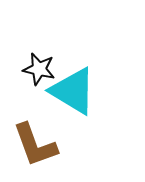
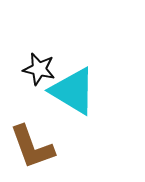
brown L-shape: moved 3 px left, 2 px down
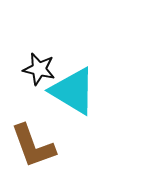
brown L-shape: moved 1 px right, 1 px up
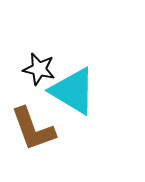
brown L-shape: moved 17 px up
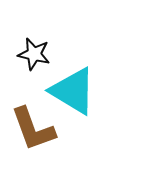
black star: moved 5 px left, 15 px up
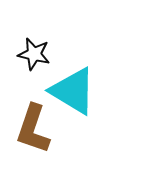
brown L-shape: rotated 39 degrees clockwise
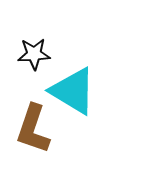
black star: rotated 16 degrees counterclockwise
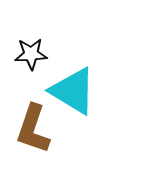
black star: moved 3 px left
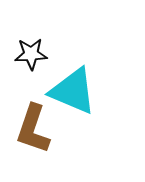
cyan triangle: rotated 8 degrees counterclockwise
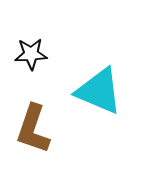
cyan triangle: moved 26 px right
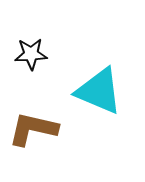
brown L-shape: rotated 84 degrees clockwise
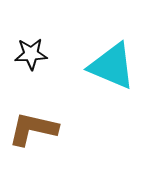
cyan triangle: moved 13 px right, 25 px up
